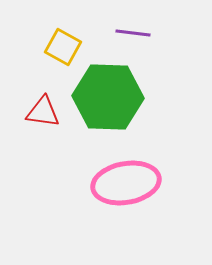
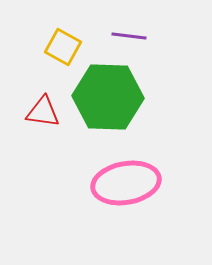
purple line: moved 4 px left, 3 px down
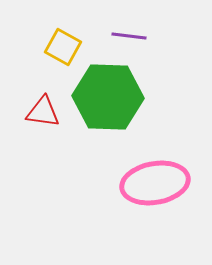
pink ellipse: moved 29 px right
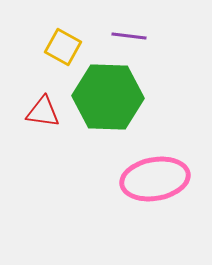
pink ellipse: moved 4 px up
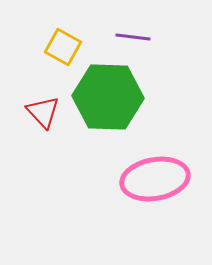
purple line: moved 4 px right, 1 px down
red triangle: rotated 39 degrees clockwise
